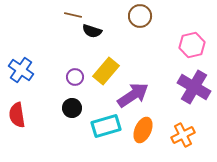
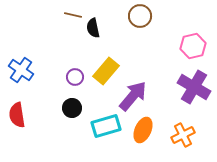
black semicircle: moved 1 px right, 3 px up; rotated 60 degrees clockwise
pink hexagon: moved 1 px right, 1 px down
purple arrow: moved 1 px down; rotated 16 degrees counterclockwise
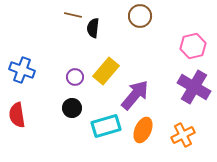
black semicircle: rotated 18 degrees clockwise
blue cross: moved 1 px right; rotated 15 degrees counterclockwise
purple arrow: moved 2 px right, 1 px up
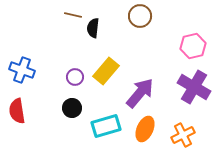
purple arrow: moved 5 px right, 2 px up
red semicircle: moved 4 px up
orange ellipse: moved 2 px right, 1 px up
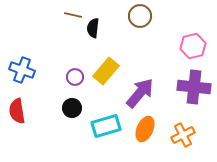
purple cross: rotated 24 degrees counterclockwise
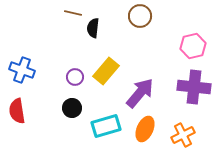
brown line: moved 2 px up
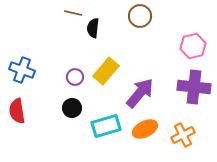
orange ellipse: rotated 40 degrees clockwise
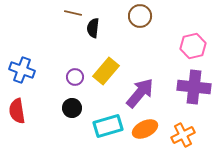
cyan rectangle: moved 2 px right
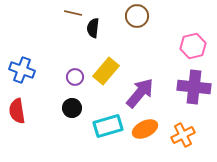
brown circle: moved 3 px left
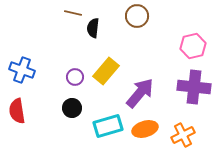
orange ellipse: rotated 10 degrees clockwise
